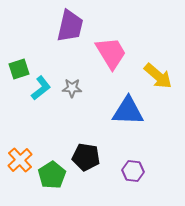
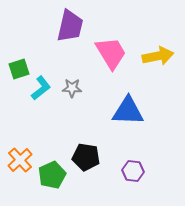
yellow arrow: moved 20 px up; rotated 52 degrees counterclockwise
green pentagon: rotated 8 degrees clockwise
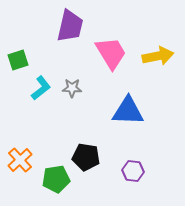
green square: moved 1 px left, 9 px up
green pentagon: moved 4 px right, 4 px down; rotated 16 degrees clockwise
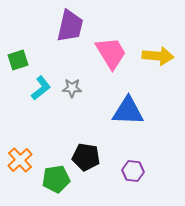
yellow arrow: rotated 16 degrees clockwise
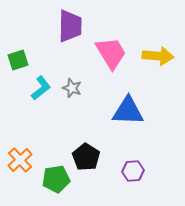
purple trapezoid: rotated 12 degrees counterclockwise
gray star: rotated 18 degrees clockwise
black pentagon: rotated 24 degrees clockwise
purple hexagon: rotated 10 degrees counterclockwise
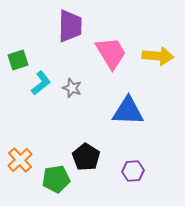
cyan L-shape: moved 5 px up
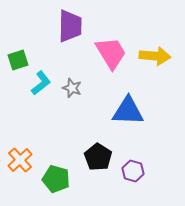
yellow arrow: moved 3 px left
black pentagon: moved 12 px right
purple hexagon: rotated 20 degrees clockwise
green pentagon: rotated 24 degrees clockwise
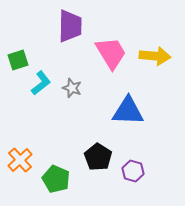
green pentagon: rotated 8 degrees clockwise
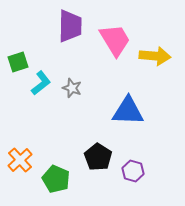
pink trapezoid: moved 4 px right, 13 px up
green square: moved 2 px down
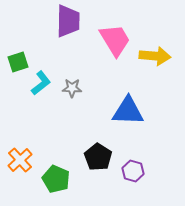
purple trapezoid: moved 2 px left, 5 px up
gray star: rotated 18 degrees counterclockwise
